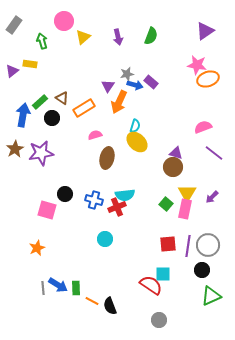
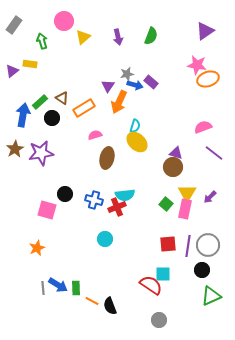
purple arrow at (212, 197): moved 2 px left
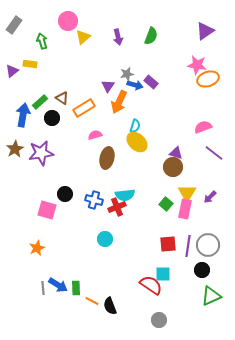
pink circle at (64, 21): moved 4 px right
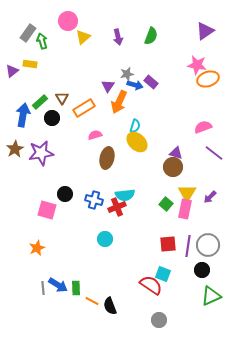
gray rectangle at (14, 25): moved 14 px right, 8 px down
brown triangle at (62, 98): rotated 24 degrees clockwise
cyan square at (163, 274): rotated 21 degrees clockwise
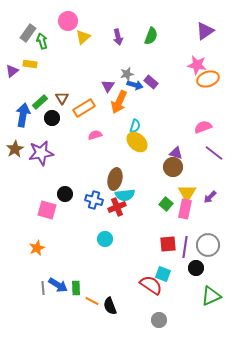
brown ellipse at (107, 158): moved 8 px right, 21 px down
purple line at (188, 246): moved 3 px left, 1 px down
black circle at (202, 270): moved 6 px left, 2 px up
